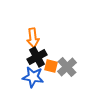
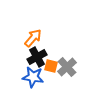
orange arrow: rotated 132 degrees counterclockwise
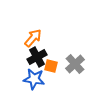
gray cross: moved 8 px right, 3 px up
blue star: moved 1 px right, 2 px down
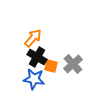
black cross: rotated 30 degrees counterclockwise
gray cross: moved 2 px left
